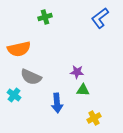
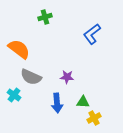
blue L-shape: moved 8 px left, 16 px down
orange semicircle: rotated 130 degrees counterclockwise
purple star: moved 10 px left, 5 px down
green triangle: moved 12 px down
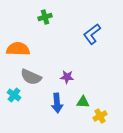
orange semicircle: moved 1 px left; rotated 35 degrees counterclockwise
yellow cross: moved 6 px right, 2 px up
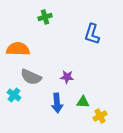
blue L-shape: rotated 35 degrees counterclockwise
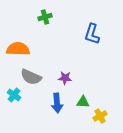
purple star: moved 2 px left, 1 px down
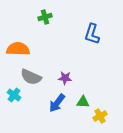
blue arrow: rotated 42 degrees clockwise
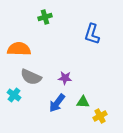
orange semicircle: moved 1 px right
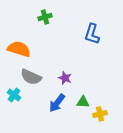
orange semicircle: rotated 15 degrees clockwise
purple star: rotated 16 degrees clockwise
yellow cross: moved 2 px up; rotated 16 degrees clockwise
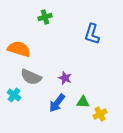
yellow cross: rotated 16 degrees counterclockwise
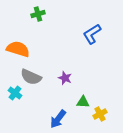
green cross: moved 7 px left, 3 px up
blue L-shape: rotated 40 degrees clockwise
orange semicircle: moved 1 px left
cyan cross: moved 1 px right, 2 px up
blue arrow: moved 1 px right, 16 px down
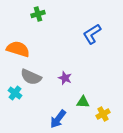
yellow cross: moved 3 px right
